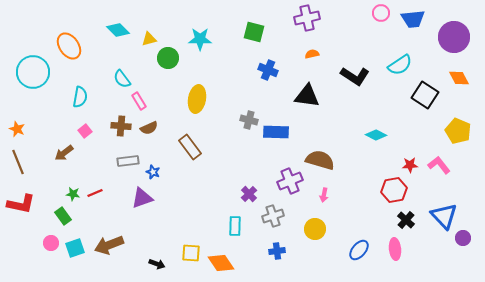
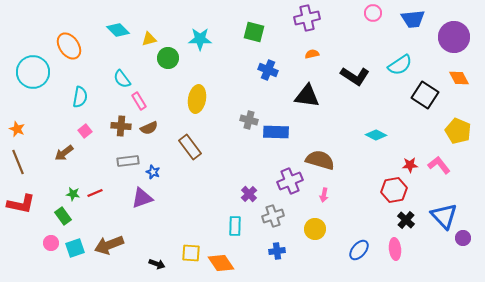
pink circle at (381, 13): moved 8 px left
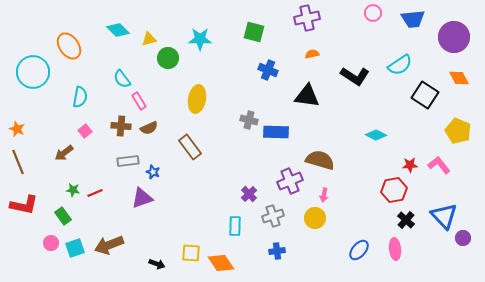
green star at (73, 194): moved 4 px up
red L-shape at (21, 204): moved 3 px right, 1 px down
yellow circle at (315, 229): moved 11 px up
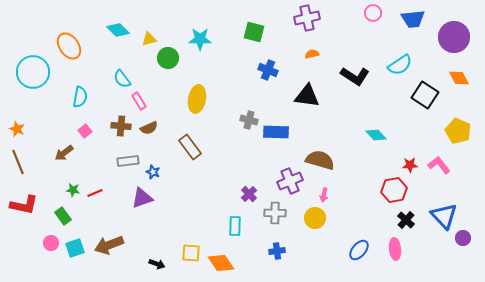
cyan diamond at (376, 135): rotated 20 degrees clockwise
gray cross at (273, 216): moved 2 px right, 3 px up; rotated 20 degrees clockwise
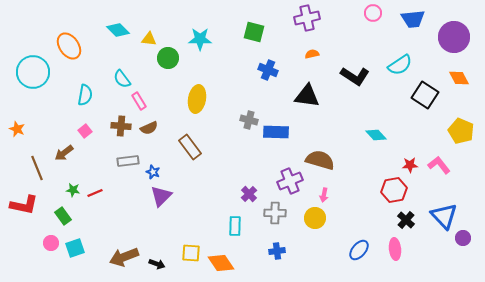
yellow triangle at (149, 39): rotated 21 degrees clockwise
cyan semicircle at (80, 97): moved 5 px right, 2 px up
yellow pentagon at (458, 131): moved 3 px right
brown line at (18, 162): moved 19 px right, 6 px down
purple triangle at (142, 198): moved 19 px right, 2 px up; rotated 25 degrees counterclockwise
brown arrow at (109, 245): moved 15 px right, 12 px down
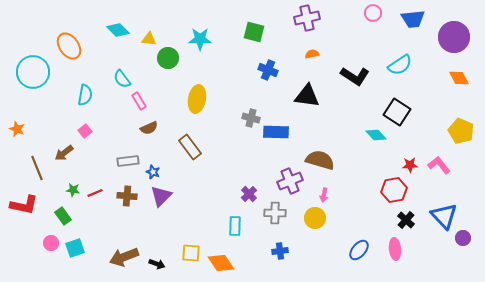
black square at (425, 95): moved 28 px left, 17 px down
gray cross at (249, 120): moved 2 px right, 2 px up
brown cross at (121, 126): moved 6 px right, 70 px down
blue cross at (277, 251): moved 3 px right
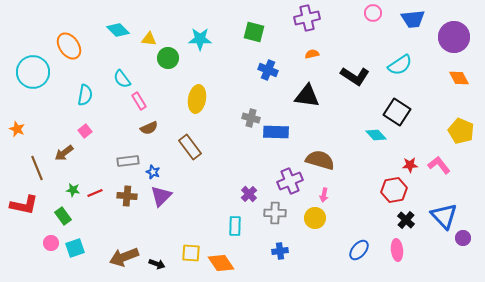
pink ellipse at (395, 249): moved 2 px right, 1 px down
